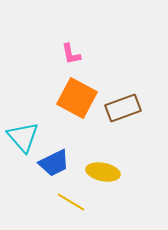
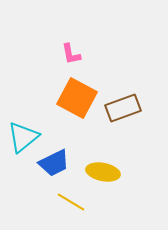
cyan triangle: rotated 32 degrees clockwise
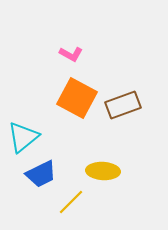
pink L-shape: rotated 50 degrees counterclockwise
brown rectangle: moved 3 px up
blue trapezoid: moved 13 px left, 11 px down
yellow ellipse: moved 1 px up; rotated 8 degrees counterclockwise
yellow line: rotated 76 degrees counterclockwise
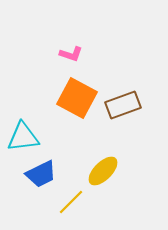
pink L-shape: rotated 10 degrees counterclockwise
cyan triangle: rotated 32 degrees clockwise
yellow ellipse: rotated 48 degrees counterclockwise
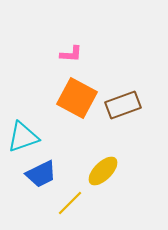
pink L-shape: rotated 15 degrees counterclockwise
cyan triangle: rotated 12 degrees counterclockwise
yellow line: moved 1 px left, 1 px down
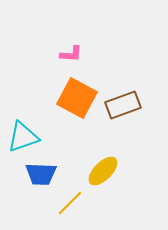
blue trapezoid: rotated 28 degrees clockwise
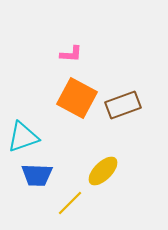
blue trapezoid: moved 4 px left, 1 px down
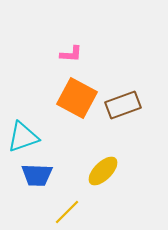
yellow line: moved 3 px left, 9 px down
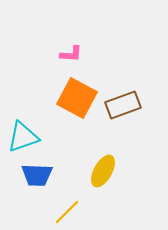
yellow ellipse: rotated 16 degrees counterclockwise
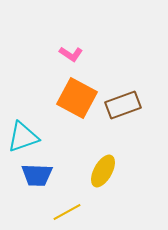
pink L-shape: rotated 30 degrees clockwise
yellow line: rotated 16 degrees clockwise
